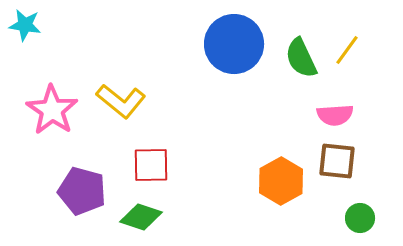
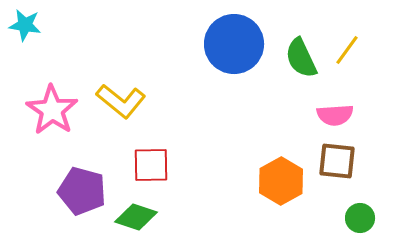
green diamond: moved 5 px left
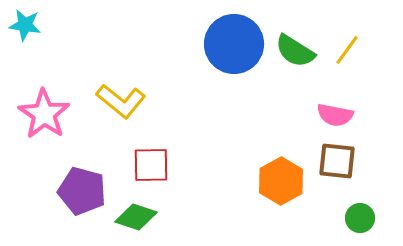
green semicircle: moved 6 px left, 7 px up; rotated 33 degrees counterclockwise
pink star: moved 8 px left, 4 px down
pink semicircle: rotated 15 degrees clockwise
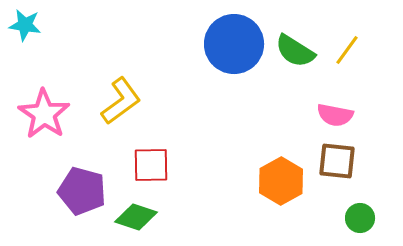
yellow L-shape: rotated 75 degrees counterclockwise
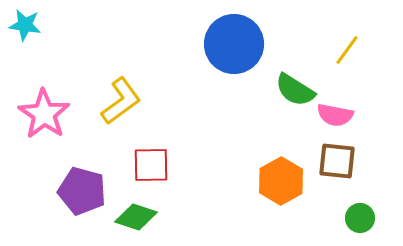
green semicircle: moved 39 px down
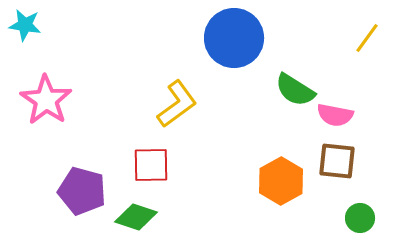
blue circle: moved 6 px up
yellow line: moved 20 px right, 12 px up
yellow L-shape: moved 56 px right, 3 px down
pink star: moved 2 px right, 14 px up
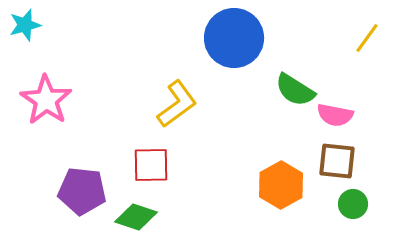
cyan star: rotated 24 degrees counterclockwise
orange hexagon: moved 4 px down
purple pentagon: rotated 9 degrees counterclockwise
green circle: moved 7 px left, 14 px up
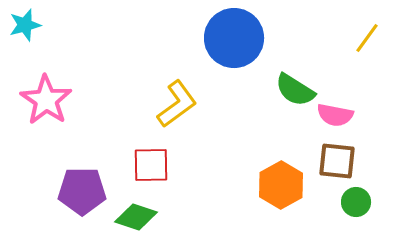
purple pentagon: rotated 6 degrees counterclockwise
green circle: moved 3 px right, 2 px up
